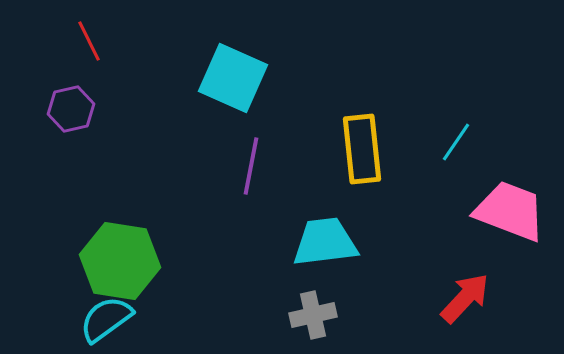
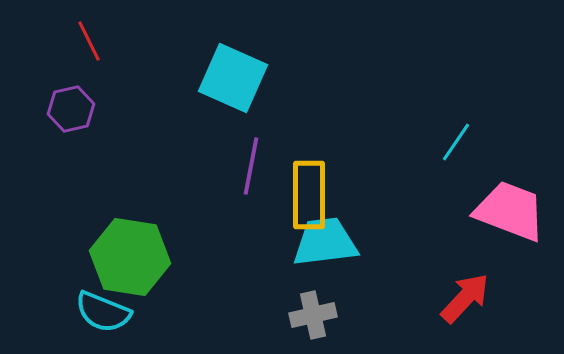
yellow rectangle: moved 53 px left, 46 px down; rotated 6 degrees clockwise
green hexagon: moved 10 px right, 4 px up
cyan semicircle: moved 3 px left, 7 px up; rotated 122 degrees counterclockwise
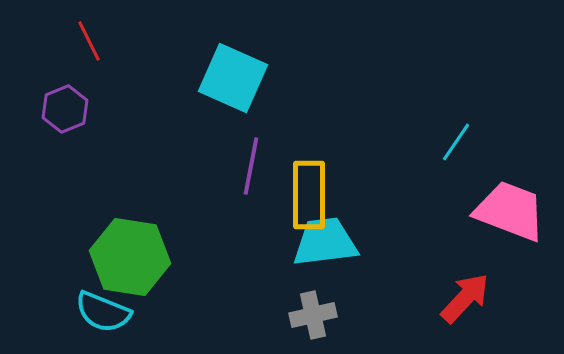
purple hexagon: moved 6 px left; rotated 9 degrees counterclockwise
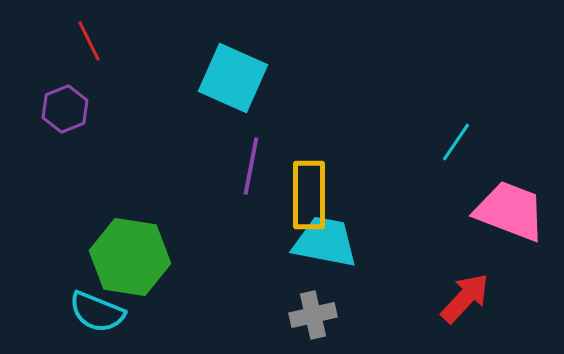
cyan trapezoid: rotated 18 degrees clockwise
cyan semicircle: moved 6 px left
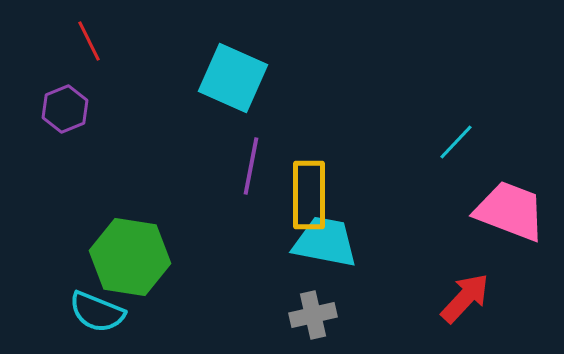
cyan line: rotated 9 degrees clockwise
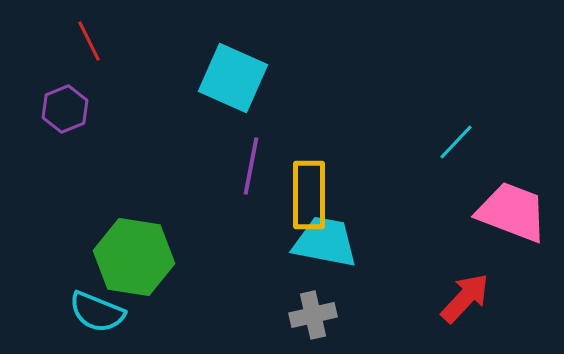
pink trapezoid: moved 2 px right, 1 px down
green hexagon: moved 4 px right
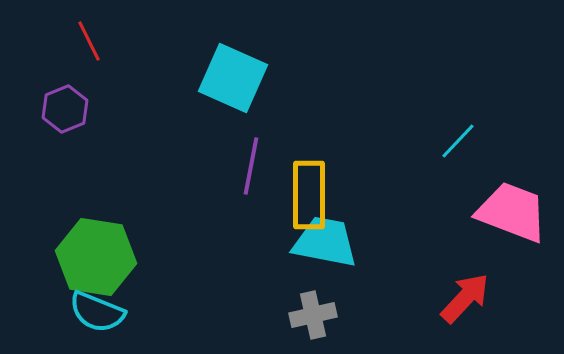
cyan line: moved 2 px right, 1 px up
green hexagon: moved 38 px left
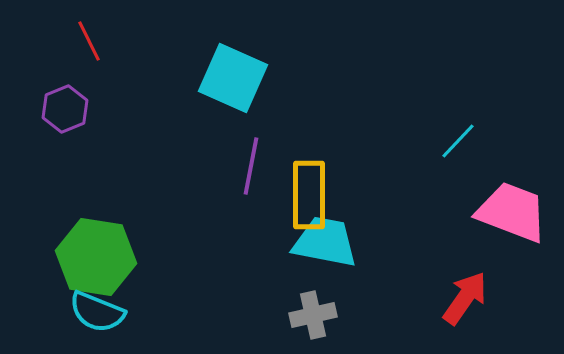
red arrow: rotated 8 degrees counterclockwise
